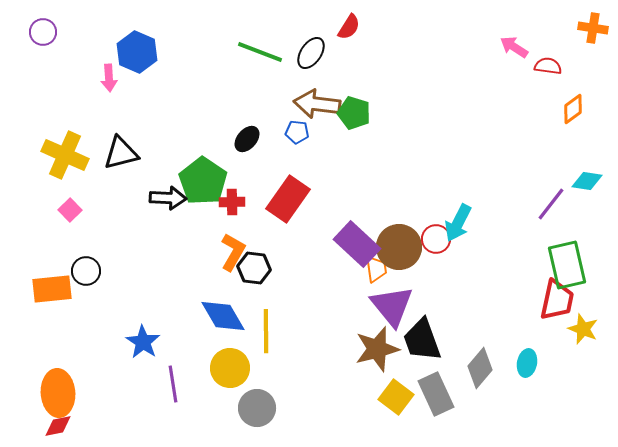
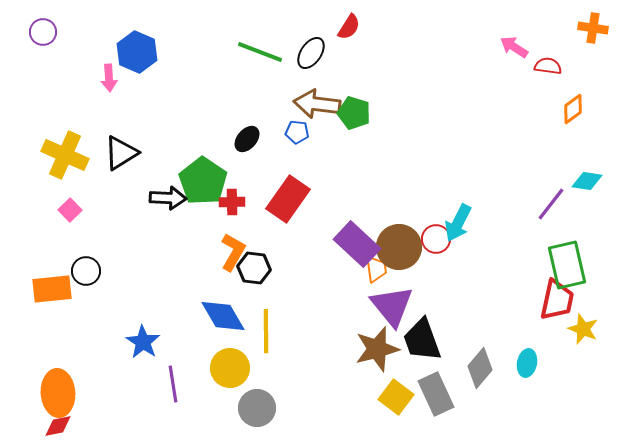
black triangle at (121, 153): rotated 18 degrees counterclockwise
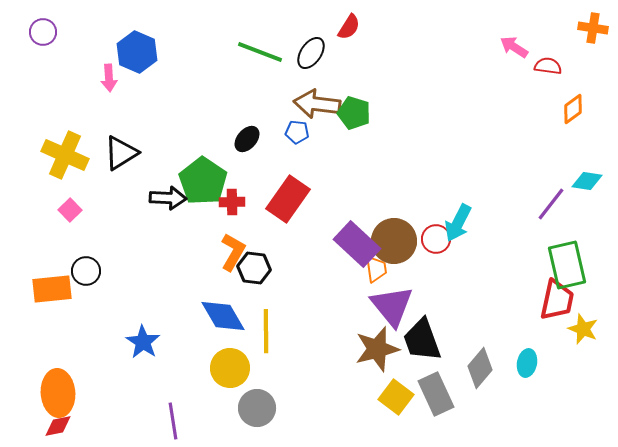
brown circle at (399, 247): moved 5 px left, 6 px up
purple line at (173, 384): moved 37 px down
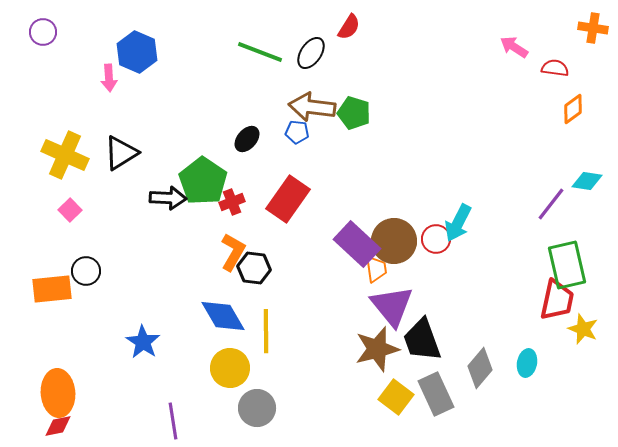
red semicircle at (548, 66): moved 7 px right, 2 px down
brown arrow at (317, 104): moved 5 px left, 3 px down
red cross at (232, 202): rotated 20 degrees counterclockwise
